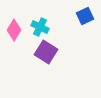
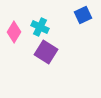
blue square: moved 2 px left, 1 px up
pink diamond: moved 2 px down
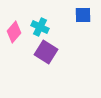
blue square: rotated 24 degrees clockwise
pink diamond: rotated 10 degrees clockwise
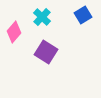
blue square: rotated 30 degrees counterclockwise
cyan cross: moved 2 px right, 10 px up; rotated 18 degrees clockwise
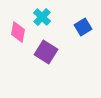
blue square: moved 12 px down
pink diamond: moved 4 px right; rotated 30 degrees counterclockwise
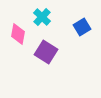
blue square: moved 1 px left
pink diamond: moved 2 px down
